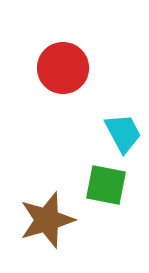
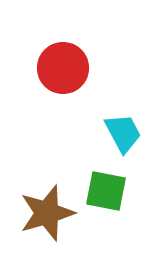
green square: moved 6 px down
brown star: moved 7 px up
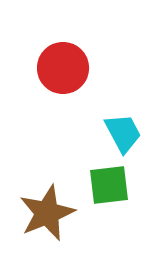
green square: moved 3 px right, 6 px up; rotated 18 degrees counterclockwise
brown star: rotated 6 degrees counterclockwise
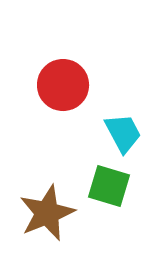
red circle: moved 17 px down
green square: moved 1 px down; rotated 24 degrees clockwise
